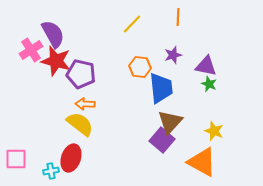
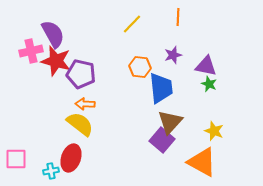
pink cross: moved 1 px down; rotated 20 degrees clockwise
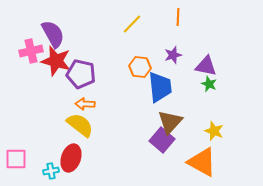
blue trapezoid: moved 1 px left, 1 px up
yellow semicircle: moved 1 px down
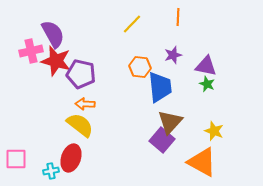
green star: moved 2 px left
